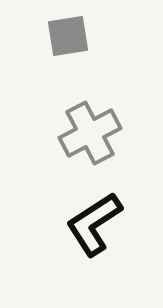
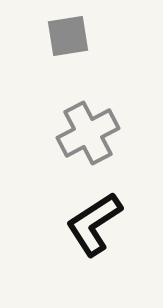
gray cross: moved 2 px left
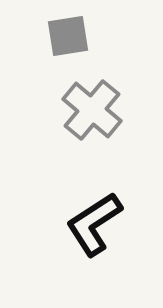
gray cross: moved 4 px right, 23 px up; rotated 22 degrees counterclockwise
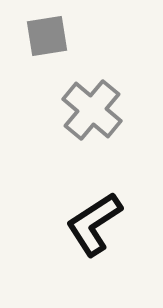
gray square: moved 21 px left
